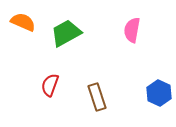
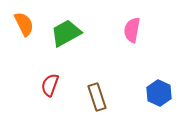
orange semicircle: moved 1 px right, 2 px down; rotated 40 degrees clockwise
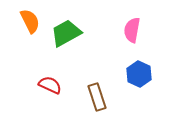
orange semicircle: moved 6 px right, 3 px up
red semicircle: rotated 95 degrees clockwise
blue hexagon: moved 20 px left, 19 px up
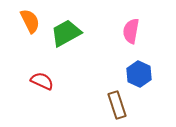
pink semicircle: moved 1 px left, 1 px down
red semicircle: moved 8 px left, 4 px up
brown rectangle: moved 20 px right, 8 px down
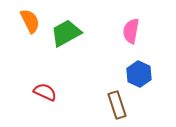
red semicircle: moved 3 px right, 11 px down
